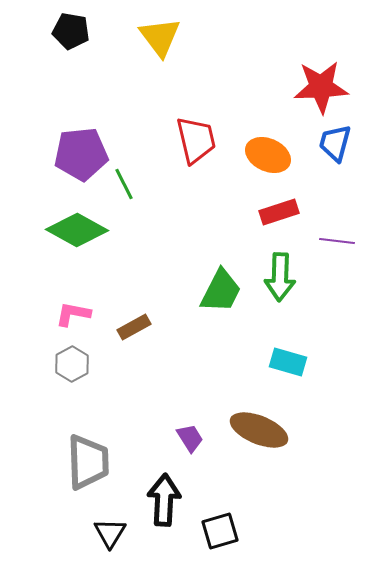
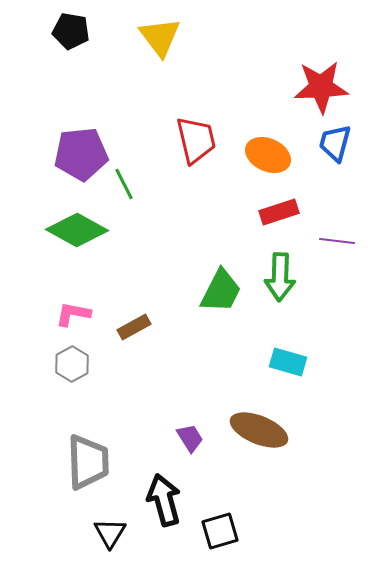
black arrow: rotated 18 degrees counterclockwise
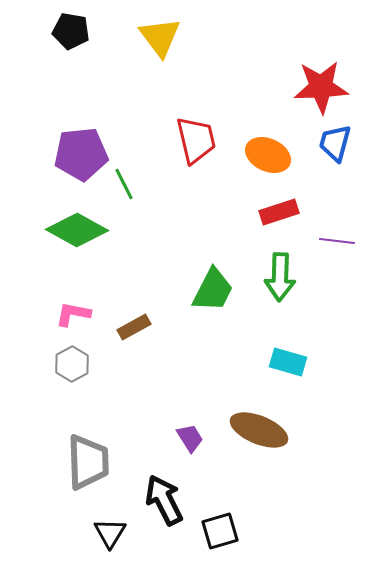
green trapezoid: moved 8 px left, 1 px up
black arrow: rotated 12 degrees counterclockwise
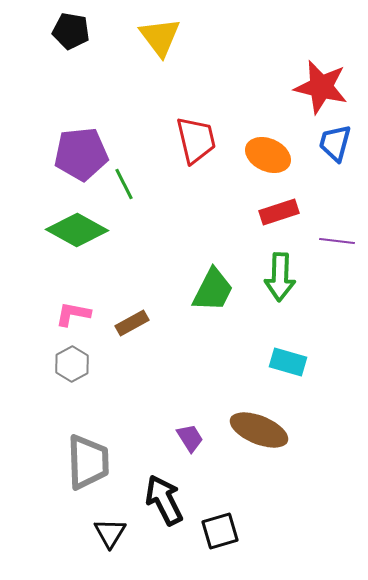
red star: rotated 16 degrees clockwise
brown rectangle: moved 2 px left, 4 px up
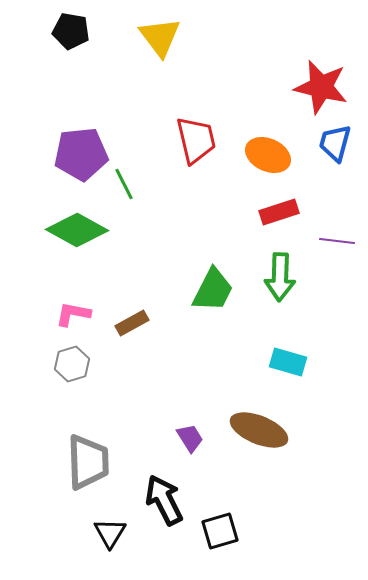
gray hexagon: rotated 12 degrees clockwise
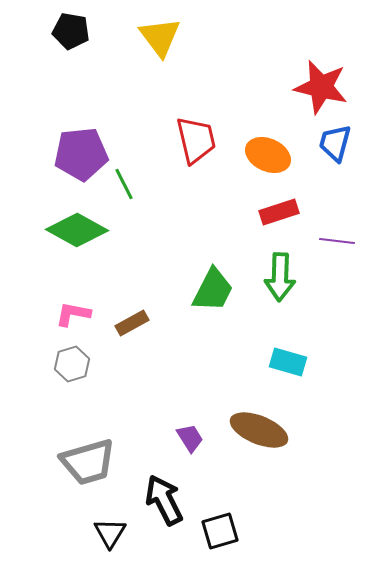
gray trapezoid: rotated 76 degrees clockwise
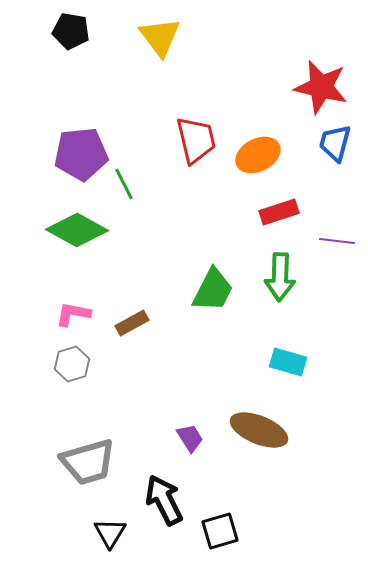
orange ellipse: moved 10 px left; rotated 51 degrees counterclockwise
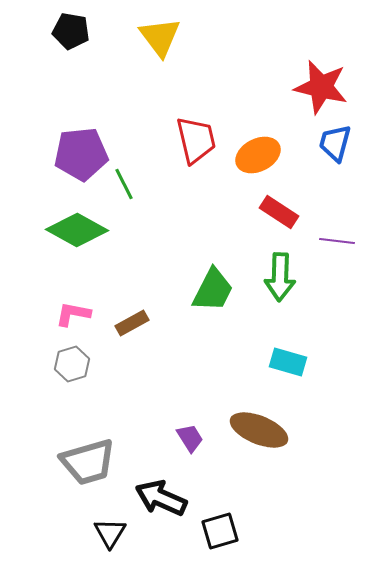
red rectangle: rotated 51 degrees clockwise
black arrow: moved 3 px left, 2 px up; rotated 39 degrees counterclockwise
